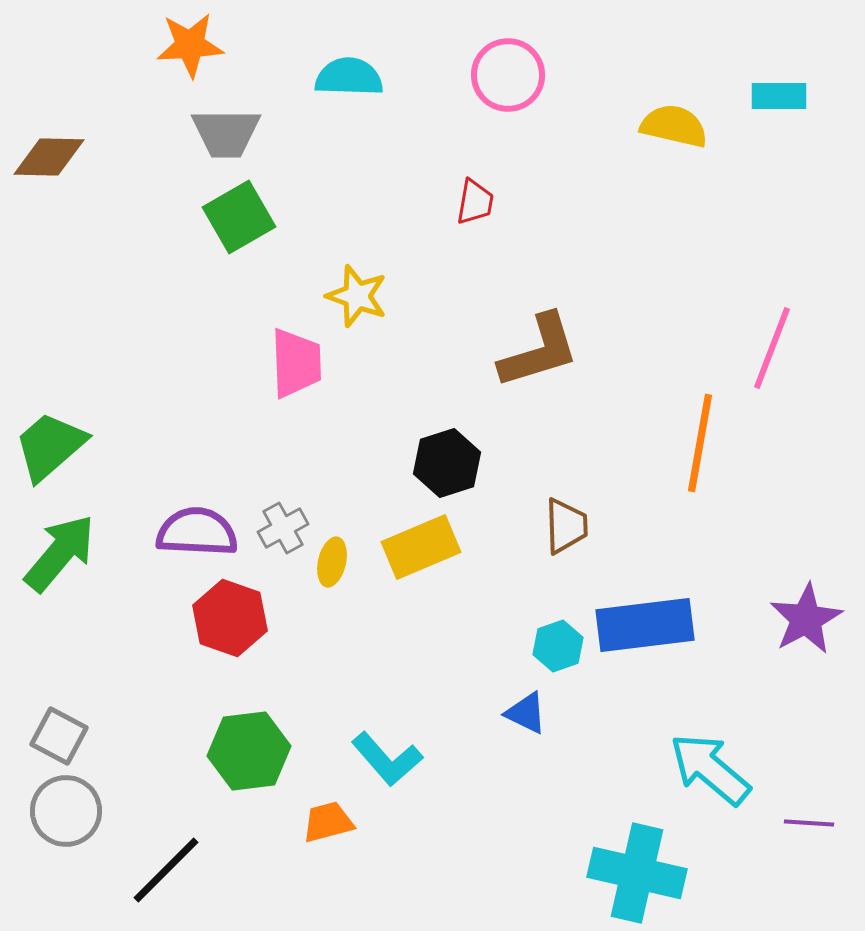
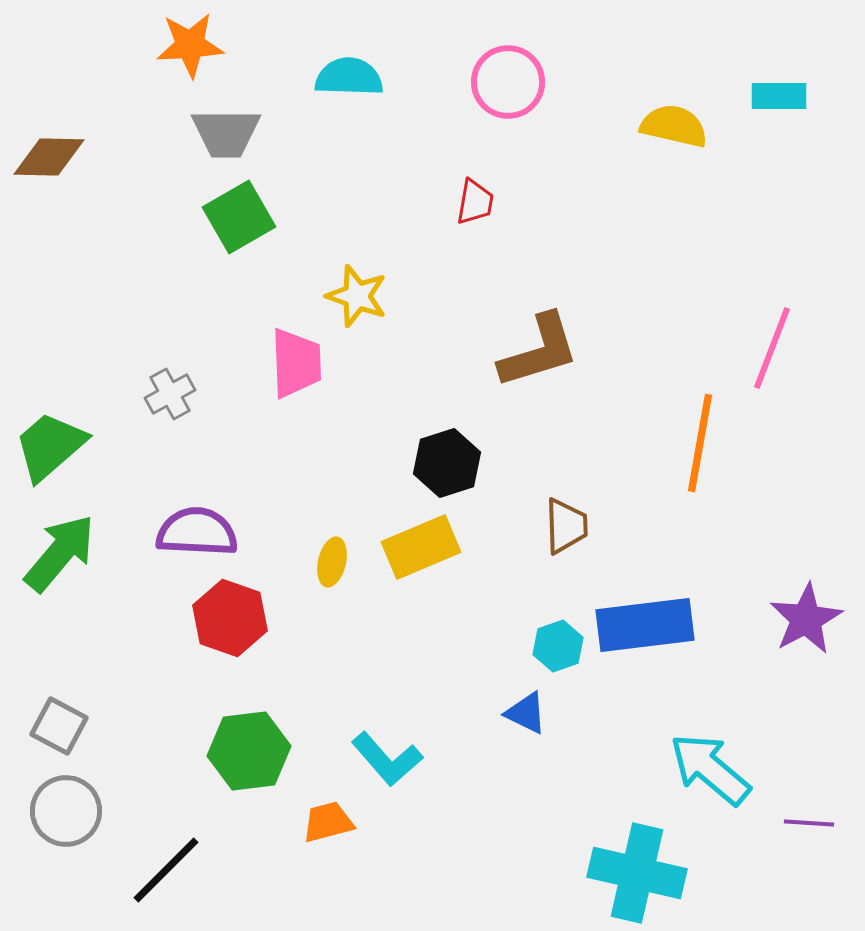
pink circle: moved 7 px down
gray cross: moved 113 px left, 134 px up
gray square: moved 10 px up
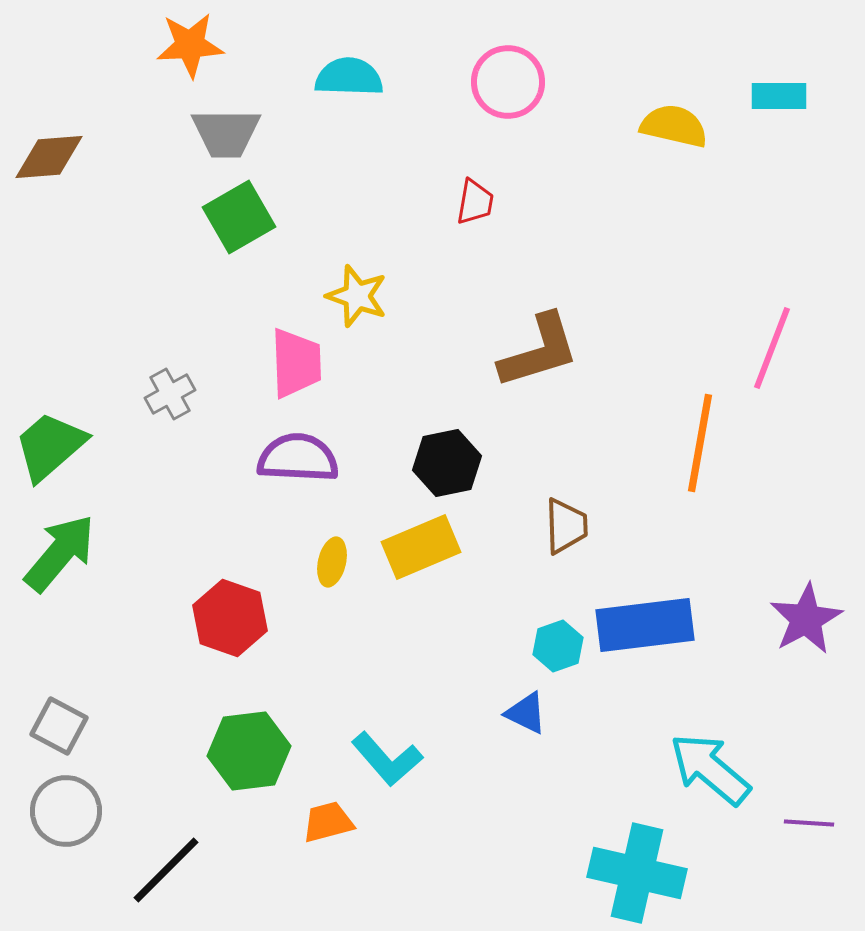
brown diamond: rotated 6 degrees counterclockwise
black hexagon: rotated 6 degrees clockwise
purple semicircle: moved 101 px right, 74 px up
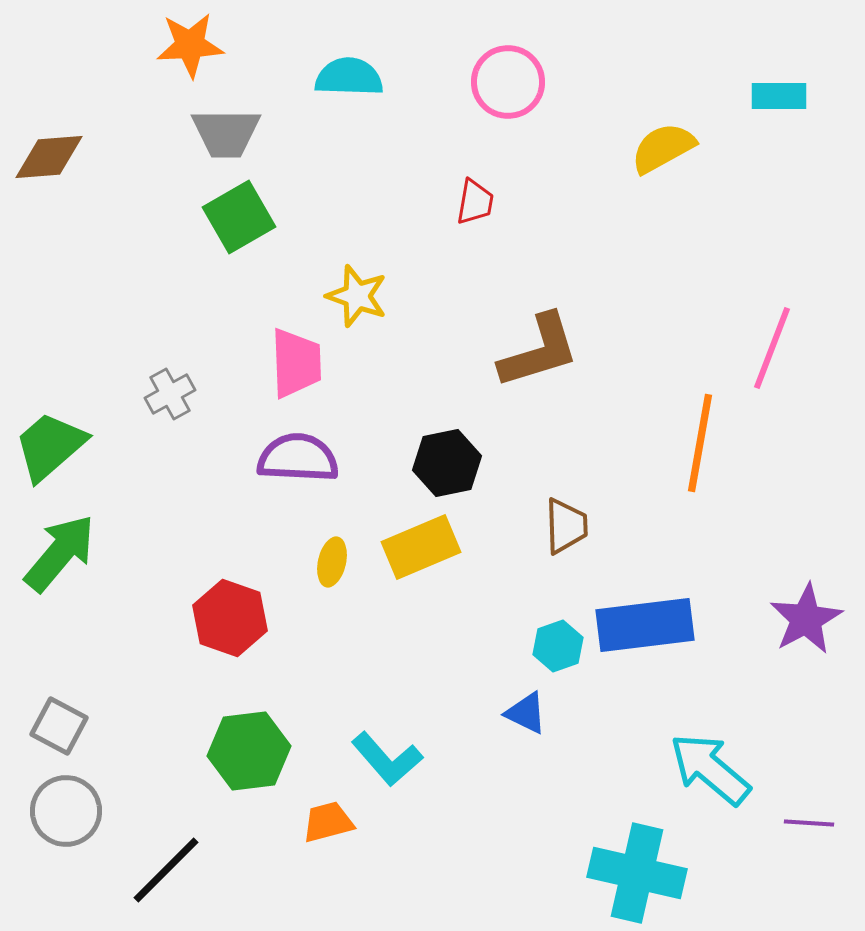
yellow semicircle: moved 11 px left, 22 px down; rotated 42 degrees counterclockwise
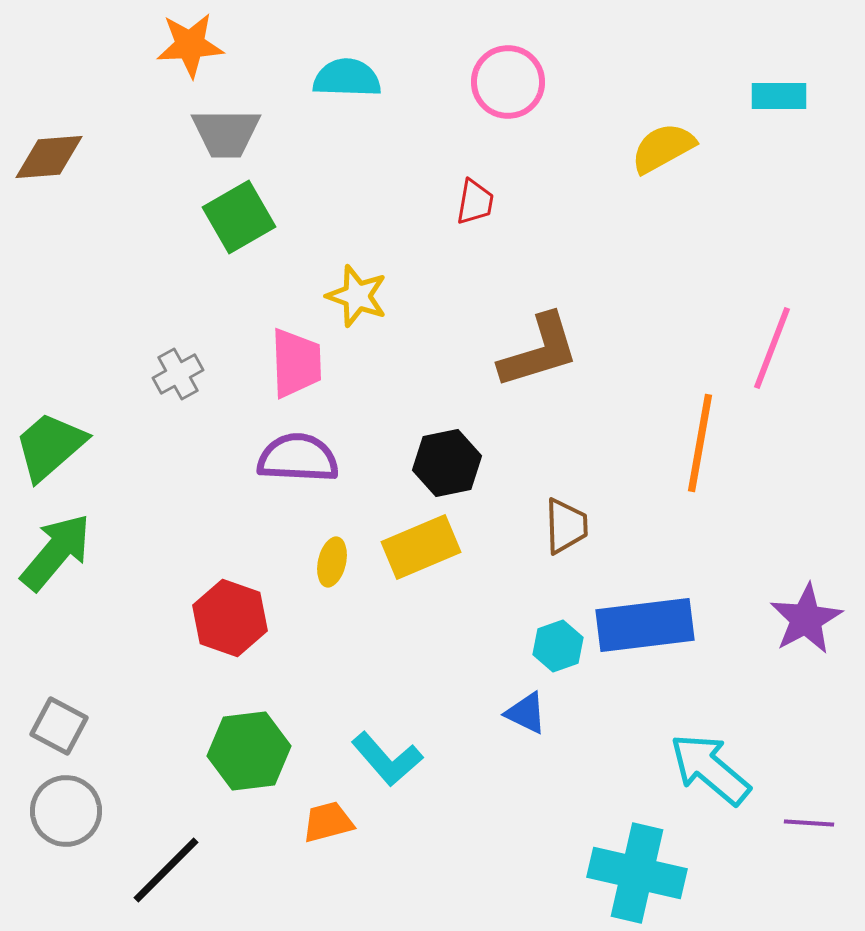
cyan semicircle: moved 2 px left, 1 px down
gray cross: moved 8 px right, 20 px up
green arrow: moved 4 px left, 1 px up
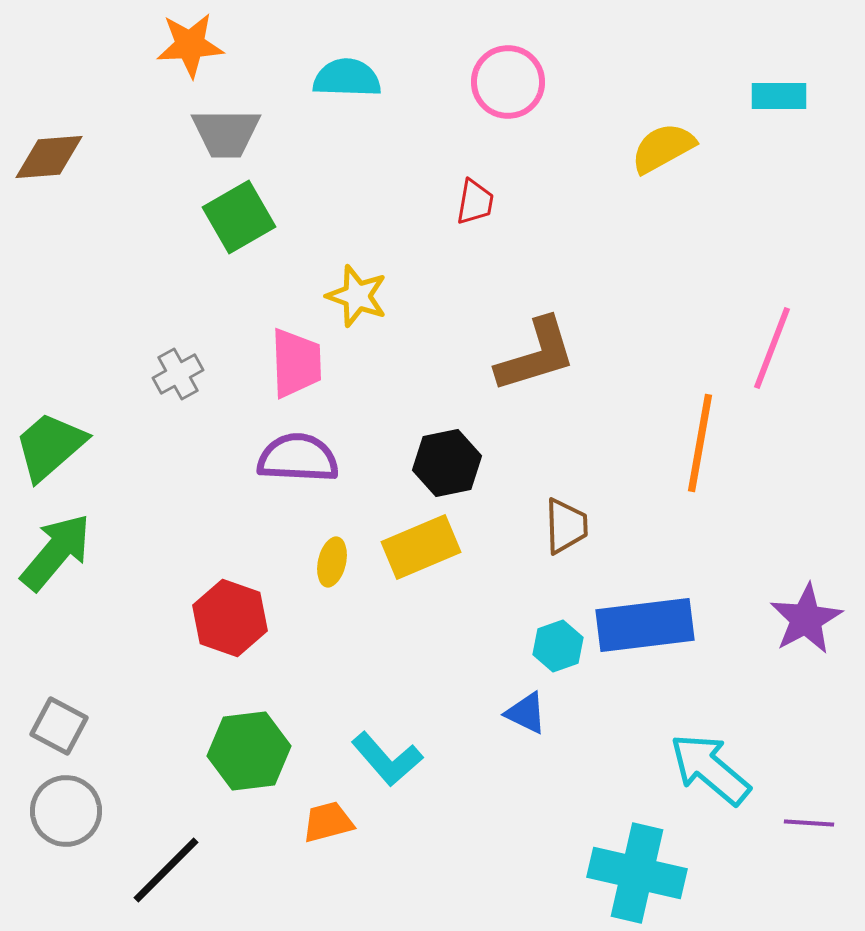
brown L-shape: moved 3 px left, 4 px down
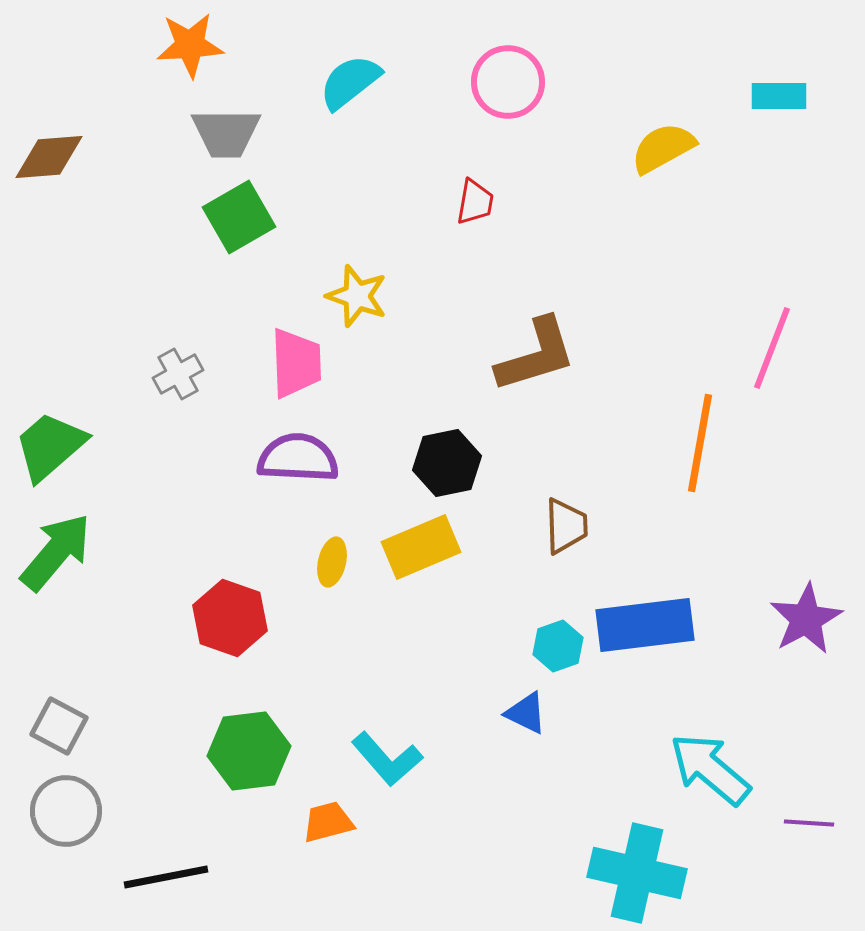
cyan semicircle: moved 3 px right, 4 px down; rotated 40 degrees counterclockwise
black line: moved 7 px down; rotated 34 degrees clockwise
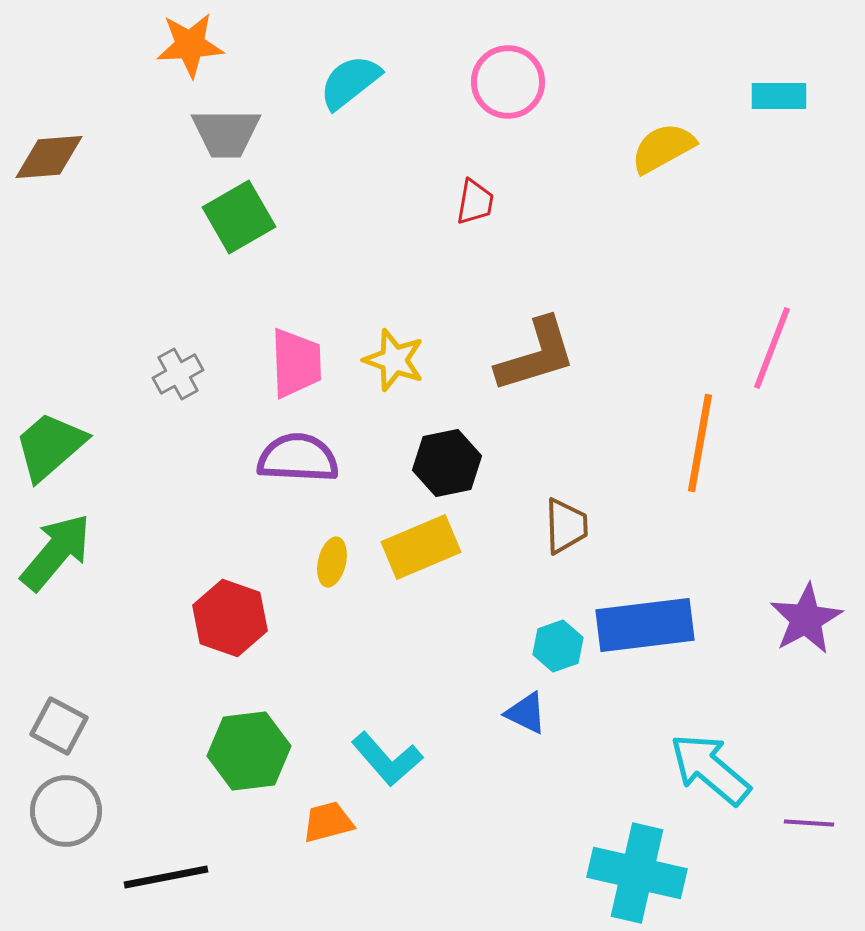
yellow star: moved 37 px right, 64 px down
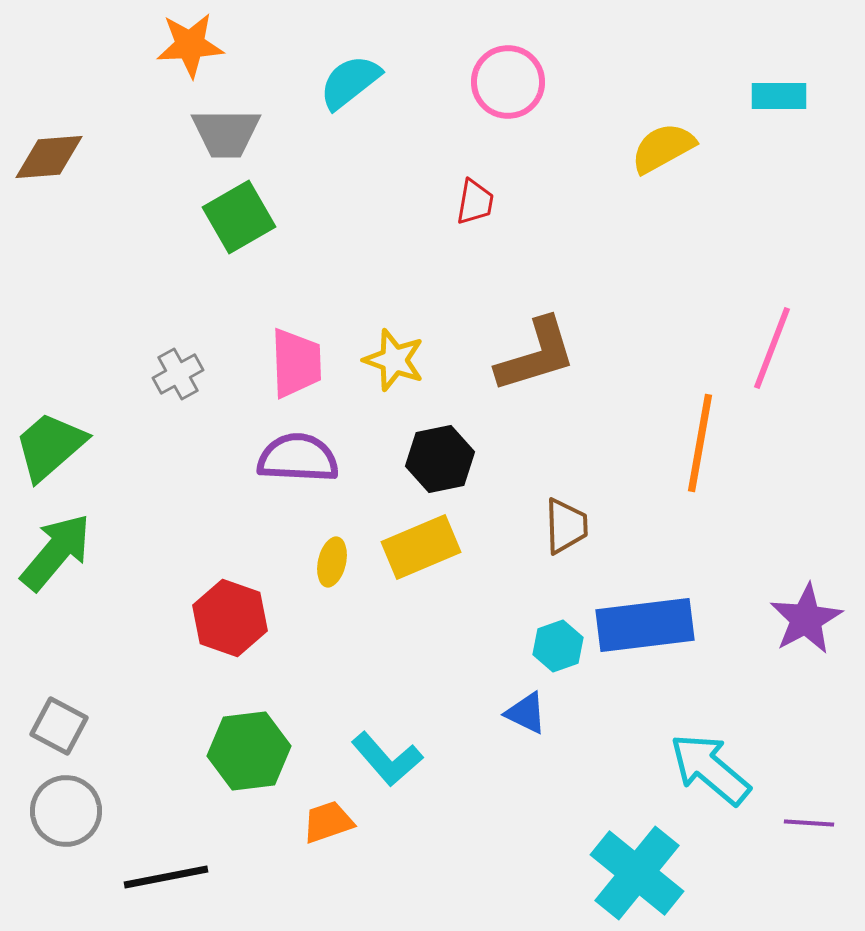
black hexagon: moved 7 px left, 4 px up
orange trapezoid: rotated 4 degrees counterclockwise
cyan cross: rotated 26 degrees clockwise
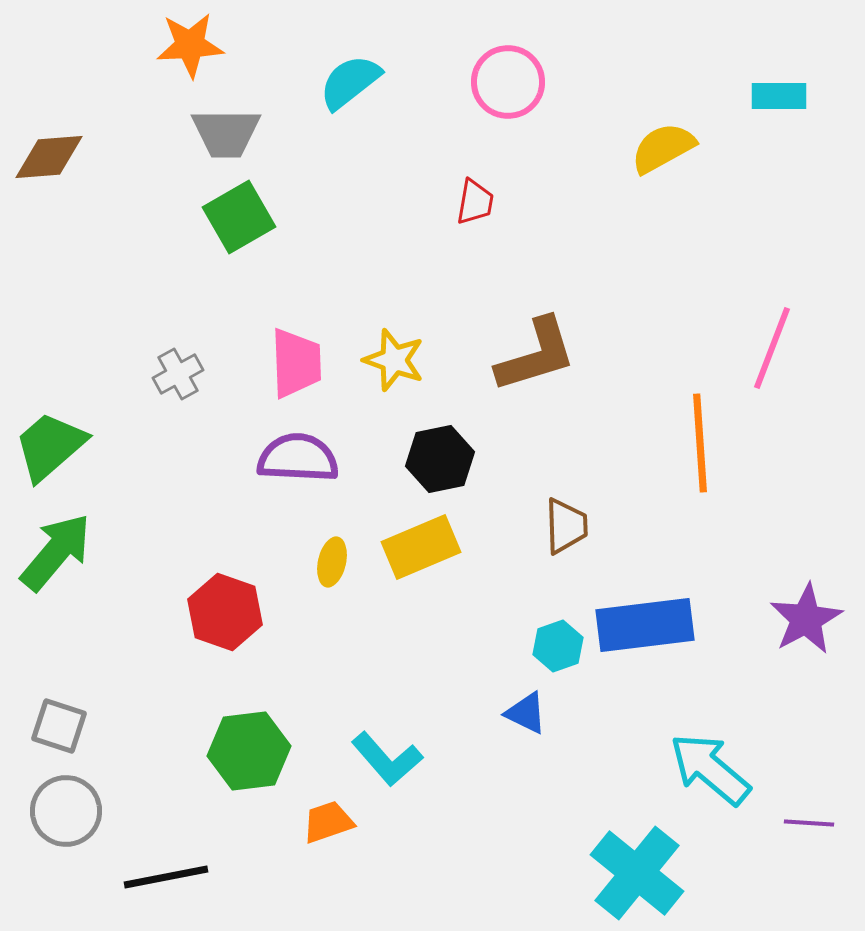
orange line: rotated 14 degrees counterclockwise
red hexagon: moved 5 px left, 6 px up
gray square: rotated 10 degrees counterclockwise
